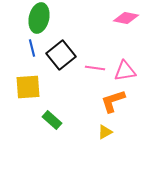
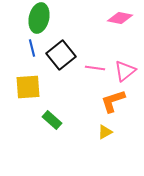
pink diamond: moved 6 px left
pink triangle: rotated 30 degrees counterclockwise
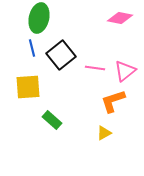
yellow triangle: moved 1 px left, 1 px down
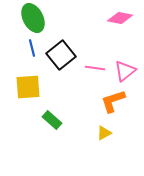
green ellipse: moved 6 px left; rotated 40 degrees counterclockwise
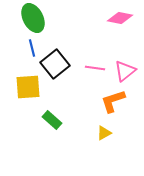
black square: moved 6 px left, 9 px down
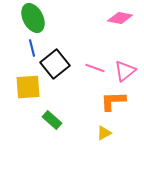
pink line: rotated 12 degrees clockwise
orange L-shape: rotated 16 degrees clockwise
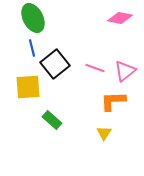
yellow triangle: rotated 28 degrees counterclockwise
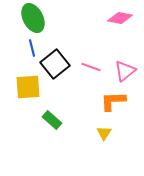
pink line: moved 4 px left, 1 px up
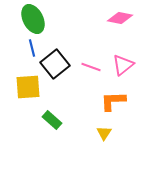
green ellipse: moved 1 px down
pink triangle: moved 2 px left, 6 px up
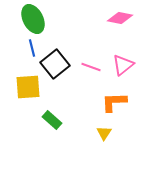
orange L-shape: moved 1 px right, 1 px down
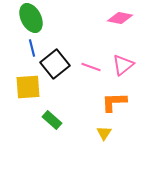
green ellipse: moved 2 px left, 1 px up
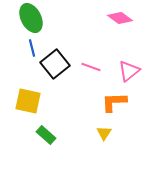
pink diamond: rotated 25 degrees clockwise
pink triangle: moved 6 px right, 6 px down
yellow square: moved 14 px down; rotated 16 degrees clockwise
green rectangle: moved 6 px left, 15 px down
